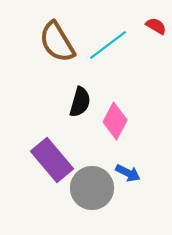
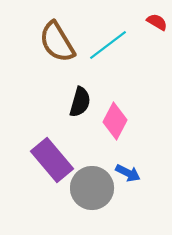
red semicircle: moved 1 px right, 4 px up
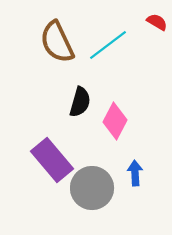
brown semicircle: rotated 6 degrees clockwise
blue arrow: moved 7 px right; rotated 120 degrees counterclockwise
